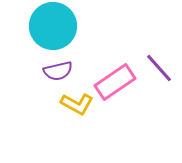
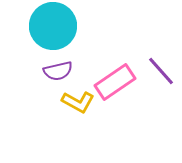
purple line: moved 2 px right, 3 px down
yellow L-shape: moved 1 px right, 2 px up
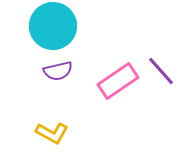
pink rectangle: moved 3 px right, 1 px up
yellow L-shape: moved 26 px left, 31 px down
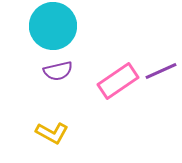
purple line: rotated 72 degrees counterclockwise
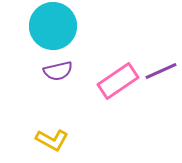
yellow L-shape: moved 7 px down
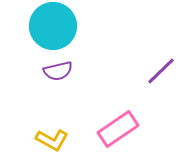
purple line: rotated 20 degrees counterclockwise
pink rectangle: moved 48 px down
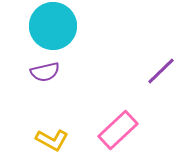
purple semicircle: moved 13 px left, 1 px down
pink rectangle: moved 1 px down; rotated 9 degrees counterclockwise
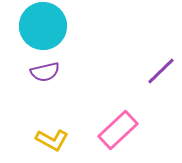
cyan circle: moved 10 px left
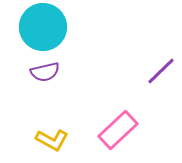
cyan circle: moved 1 px down
